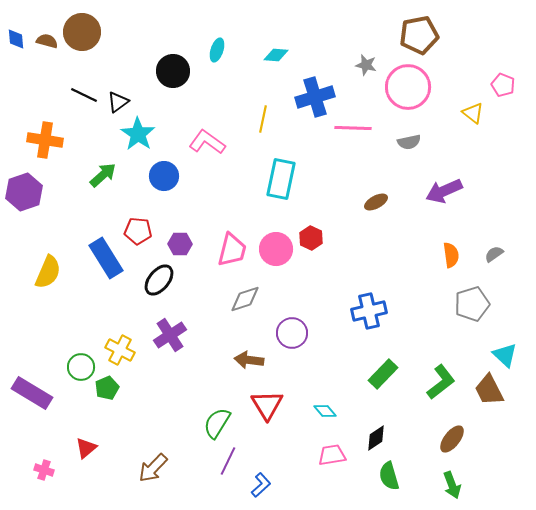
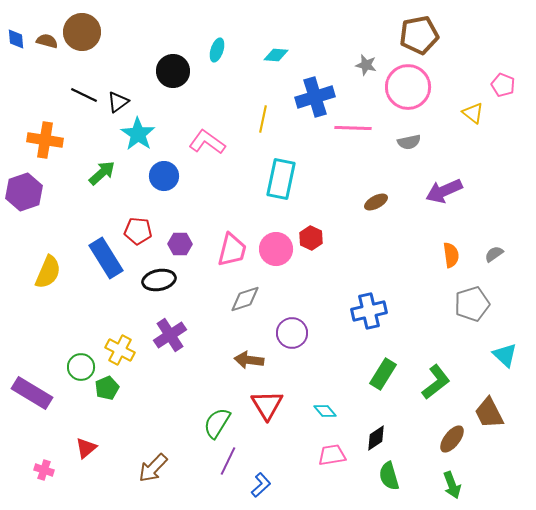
green arrow at (103, 175): moved 1 px left, 2 px up
black ellipse at (159, 280): rotated 40 degrees clockwise
green rectangle at (383, 374): rotated 12 degrees counterclockwise
green L-shape at (441, 382): moved 5 px left
brown trapezoid at (489, 390): moved 23 px down
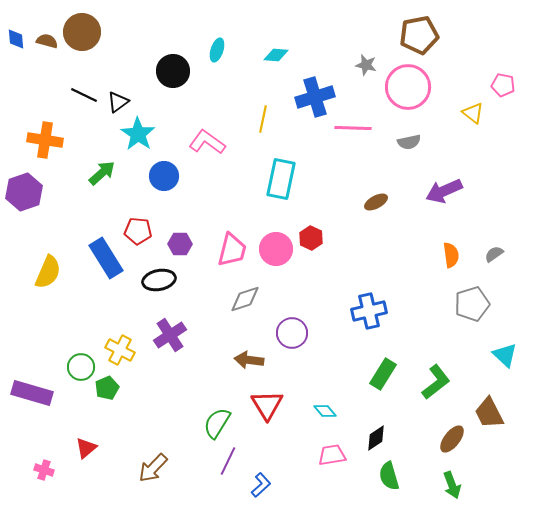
pink pentagon at (503, 85): rotated 10 degrees counterclockwise
purple rectangle at (32, 393): rotated 15 degrees counterclockwise
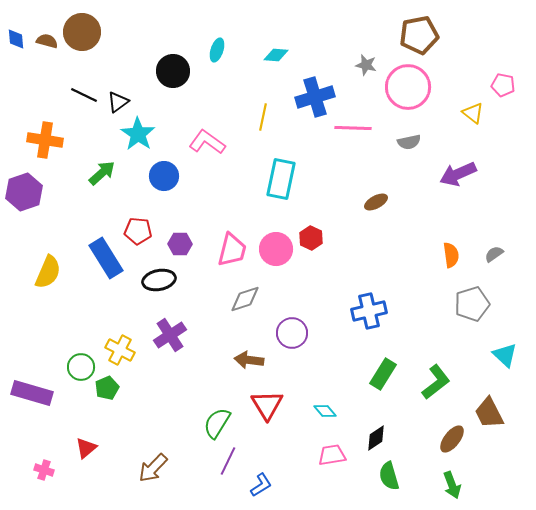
yellow line at (263, 119): moved 2 px up
purple arrow at (444, 191): moved 14 px right, 17 px up
blue L-shape at (261, 485): rotated 10 degrees clockwise
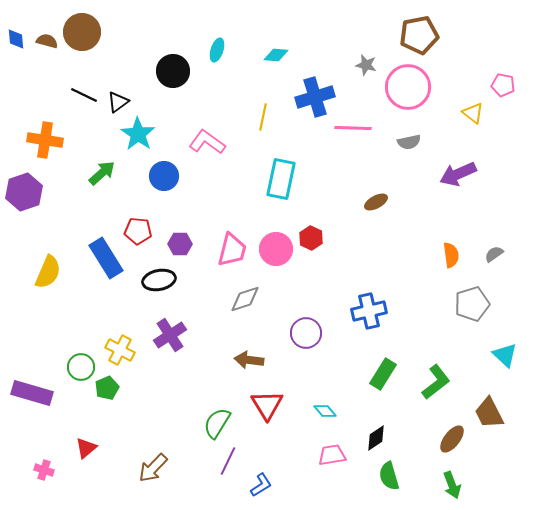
purple circle at (292, 333): moved 14 px right
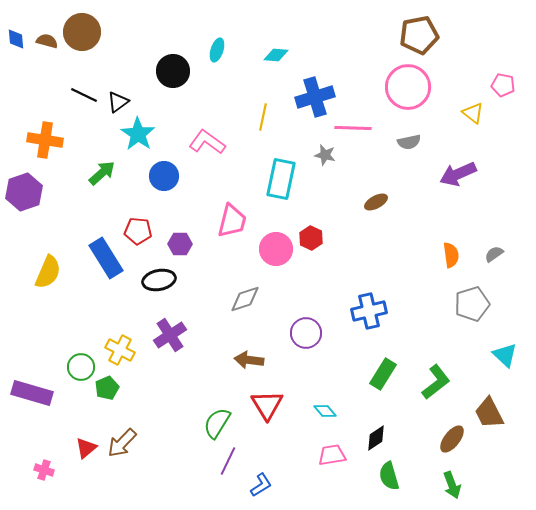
gray star at (366, 65): moved 41 px left, 90 px down
pink trapezoid at (232, 250): moved 29 px up
brown arrow at (153, 468): moved 31 px left, 25 px up
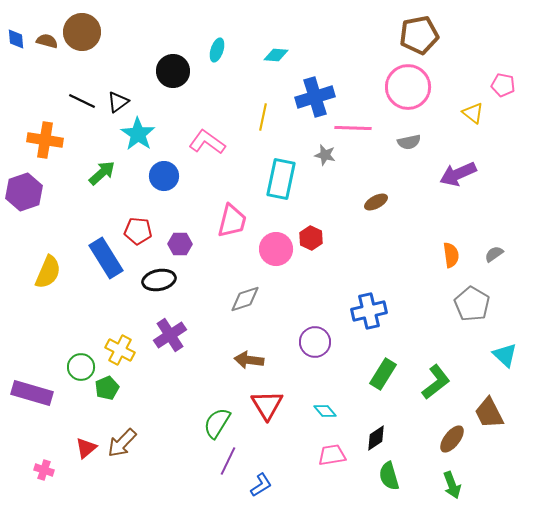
black line at (84, 95): moved 2 px left, 6 px down
gray pentagon at (472, 304): rotated 24 degrees counterclockwise
purple circle at (306, 333): moved 9 px right, 9 px down
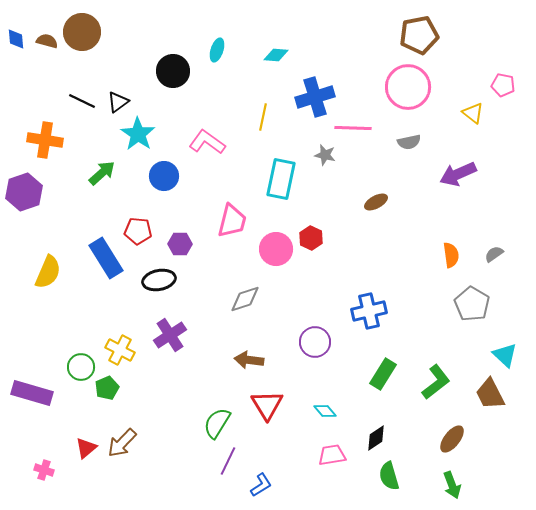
brown trapezoid at (489, 413): moved 1 px right, 19 px up
